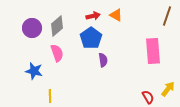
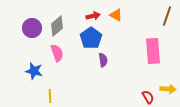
yellow arrow: rotated 56 degrees clockwise
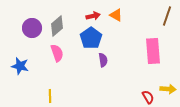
blue star: moved 14 px left, 5 px up
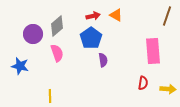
purple circle: moved 1 px right, 6 px down
red semicircle: moved 5 px left, 14 px up; rotated 40 degrees clockwise
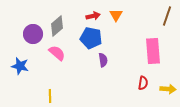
orange triangle: rotated 32 degrees clockwise
blue pentagon: rotated 25 degrees counterclockwise
pink semicircle: rotated 30 degrees counterclockwise
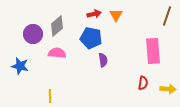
red arrow: moved 1 px right, 2 px up
pink semicircle: rotated 36 degrees counterclockwise
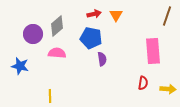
purple semicircle: moved 1 px left, 1 px up
